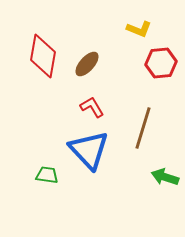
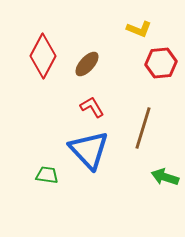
red diamond: rotated 18 degrees clockwise
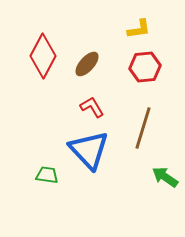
yellow L-shape: rotated 30 degrees counterclockwise
red hexagon: moved 16 px left, 4 px down
green arrow: rotated 16 degrees clockwise
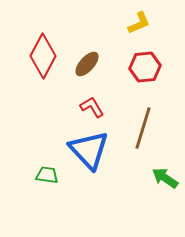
yellow L-shape: moved 6 px up; rotated 15 degrees counterclockwise
green arrow: moved 1 px down
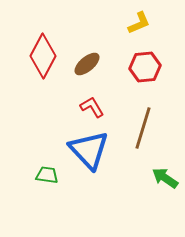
brown ellipse: rotated 8 degrees clockwise
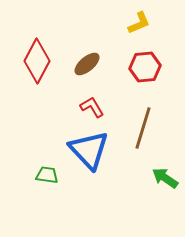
red diamond: moved 6 px left, 5 px down
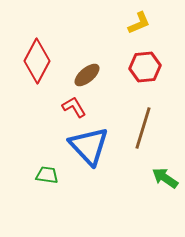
brown ellipse: moved 11 px down
red L-shape: moved 18 px left
blue triangle: moved 4 px up
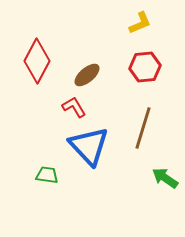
yellow L-shape: moved 1 px right
